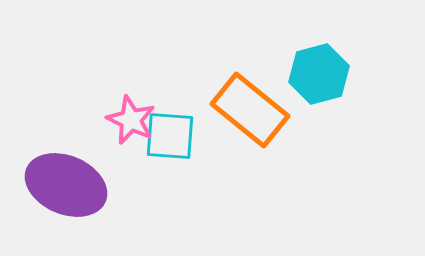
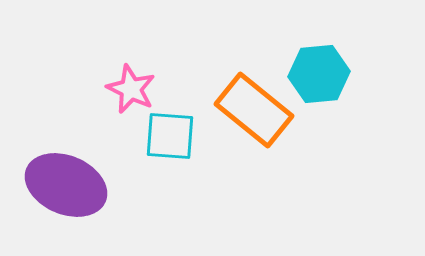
cyan hexagon: rotated 10 degrees clockwise
orange rectangle: moved 4 px right
pink star: moved 31 px up
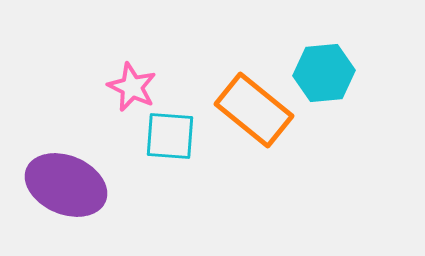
cyan hexagon: moved 5 px right, 1 px up
pink star: moved 1 px right, 2 px up
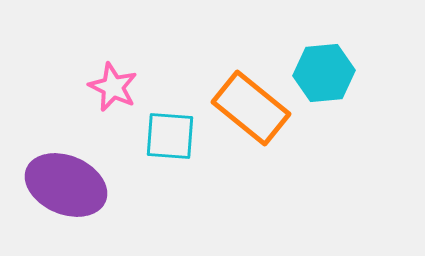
pink star: moved 19 px left
orange rectangle: moved 3 px left, 2 px up
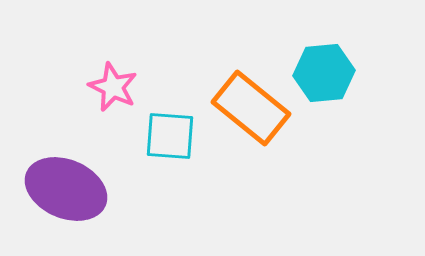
purple ellipse: moved 4 px down
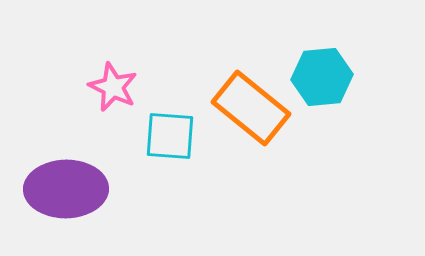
cyan hexagon: moved 2 px left, 4 px down
purple ellipse: rotated 24 degrees counterclockwise
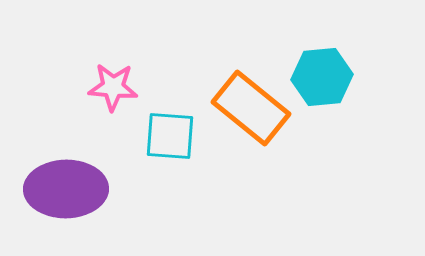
pink star: rotated 21 degrees counterclockwise
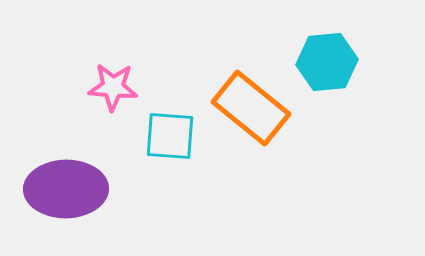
cyan hexagon: moved 5 px right, 15 px up
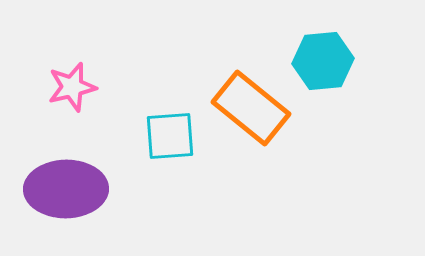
cyan hexagon: moved 4 px left, 1 px up
pink star: moved 41 px left; rotated 18 degrees counterclockwise
cyan square: rotated 8 degrees counterclockwise
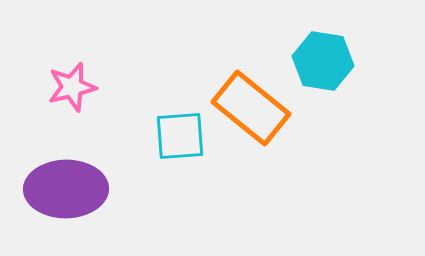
cyan hexagon: rotated 14 degrees clockwise
cyan square: moved 10 px right
